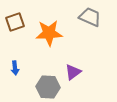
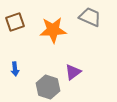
orange star: moved 4 px right, 3 px up
blue arrow: moved 1 px down
gray hexagon: rotated 15 degrees clockwise
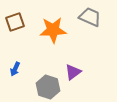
blue arrow: rotated 32 degrees clockwise
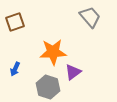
gray trapezoid: rotated 25 degrees clockwise
orange star: moved 22 px down
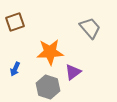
gray trapezoid: moved 11 px down
orange star: moved 3 px left
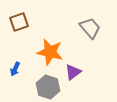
brown square: moved 4 px right
orange star: rotated 16 degrees clockwise
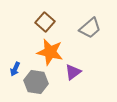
brown square: moved 26 px right; rotated 30 degrees counterclockwise
gray trapezoid: rotated 90 degrees clockwise
gray hexagon: moved 12 px left, 5 px up; rotated 10 degrees counterclockwise
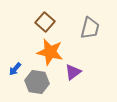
gray trapezoid: rotated 35 degrees counterclockwise
blue arrow: rotated 16 degrees clockwise
gray hexagon: moved 1 px right
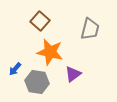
brown square: moved 5 px left, 1 px up
gray trapezoid: moved 1 px down
purple triangle: moved 2 px down
